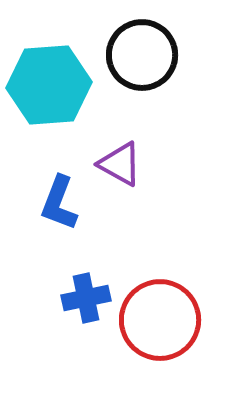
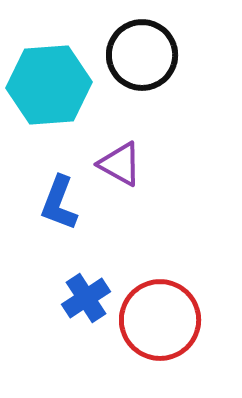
blue cross: rotated 21 degrees counterclockwise
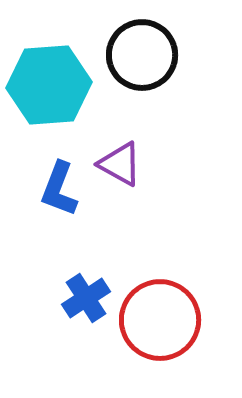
blue L-shape: moved 14 px up
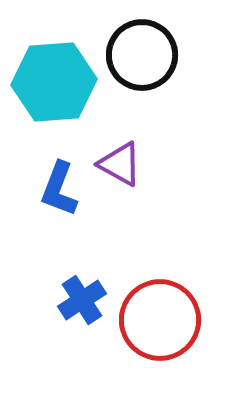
cyan hexagon: moved 5 px right, 3 px up
blue cross: moved 4 px left, 2 px down
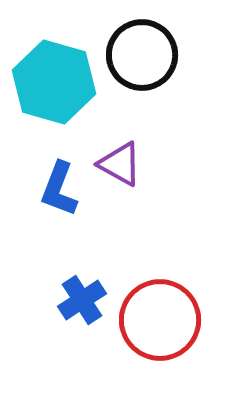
cyan hexagon: rotated 20 degrees clockwise
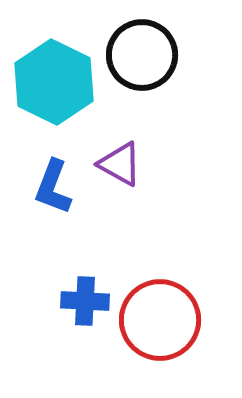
cyan hexagon: rotated 10 degrees clockwise
blue L-shape: moved 6 px left, 2 px up
blue cross: moved 3 px right, 1 px down; rotated 36 degrees clockwise
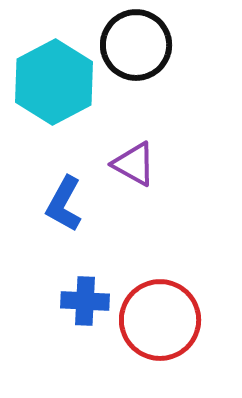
black circle: moved 6 px left, 10 px up
cyan hexagon: rotated 6 degrees clockwise
purple triangle: moved 14 px right
blue L-shape: moved 11 px right, 17 px down; rotated 8 degrees clockwise
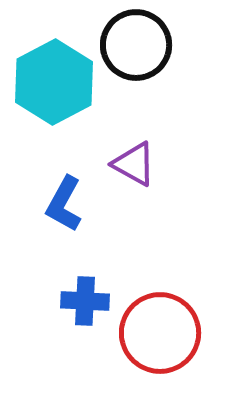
red circle: moved 13 px down
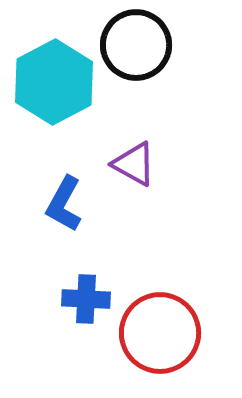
blue cross: moved 1 px right, 2 px up
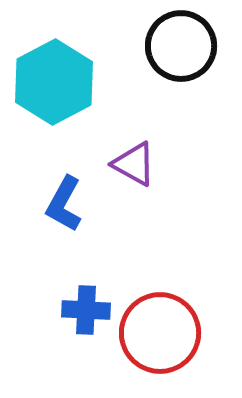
black circle: moved 45 px right, 1 px down
blue cross: moved 11 px down
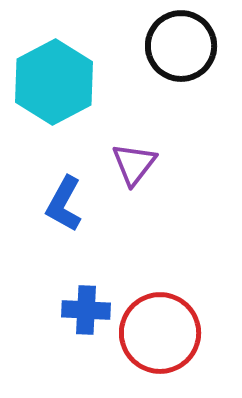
purple triangle: rotated 39 degrees clockwise
